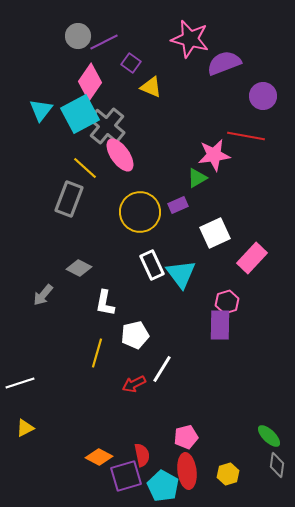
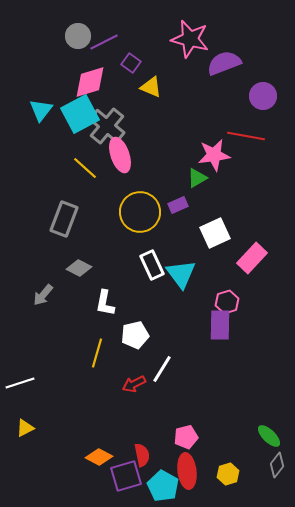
pink diamond at (90, 82): rotated 39 degrees clockwise
pink ellipse at (120, 155): rotated 16 degrees clockwise
gray rectangle at (69, 199): moved 5 px left, 20 px down
gray diamond at (277, 465): rotated 30 degrees clockwise
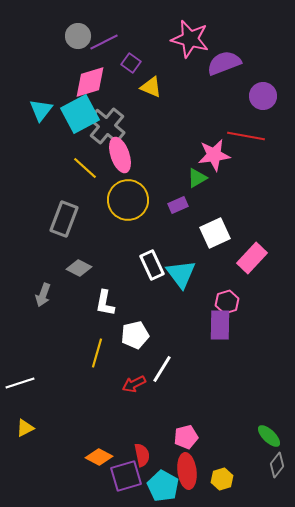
yellow circle at (140, 212): moved 12 px left, 12 px up
gray arrow at (43, 295): rotated 20 degrees counterclockwise
yellow hexagon at (228, 474): moved 6 px left, 5 px down
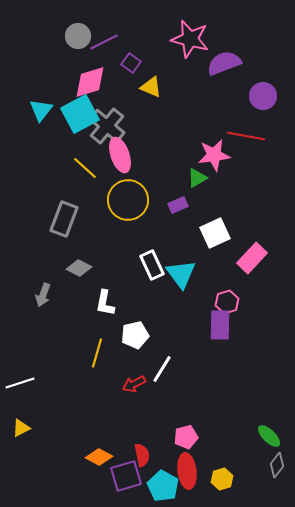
yellow triangle at (25, 428): moved 4 px left
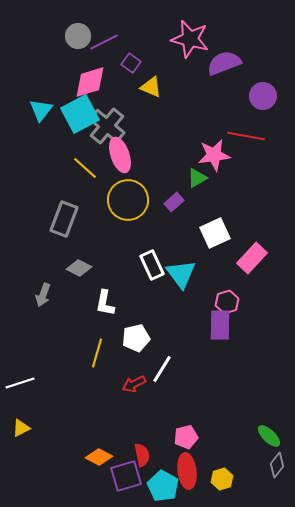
purple rectangle at (178, 205): moved 4 px left, 3 px up; rotated 18 degrees counterclockwise
white pentagon at (135, 335): moved 1 px right, 3 px down
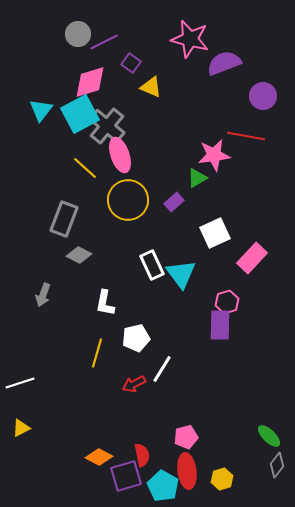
gray circle at (78, 36): moved 2 px up
gray diamond at (79, 268): moved 13 px up
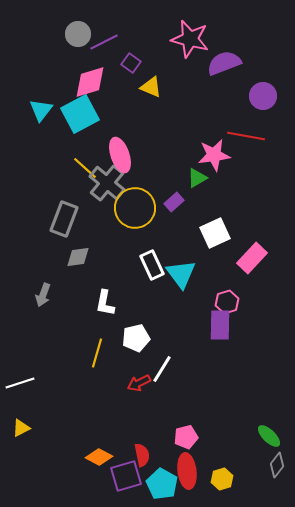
gray cross at (107, 126): moved 57 px down
yellow circle at (128, 200): moved 7 px right, 8 px down
gray diamond at (79, 255): moved 1 px left, 2 px down; rotated 35 degrees counterclockwise
red arrow at (134, 384): moved 5 px right, 1 px up
cyan pentagon at (163, 486): moved 1 px left, 2 px up
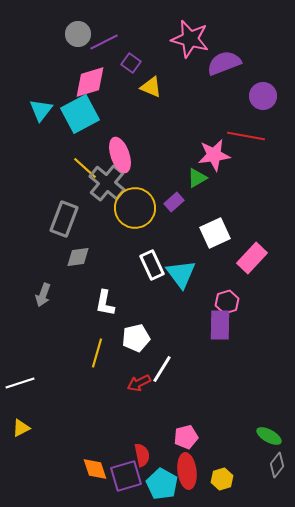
green ellipse at (269, 436): rotated 15 degrees counterclockwise
orange diamond at (99, 457): moved 4 px left, 12 px down; rotated 44 degrees clockwise
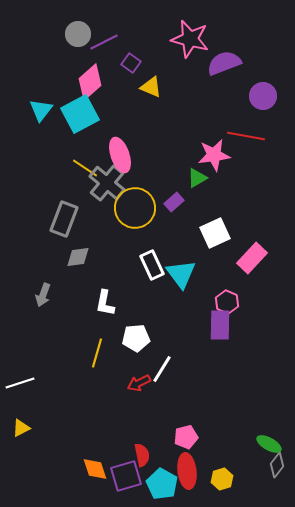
pink diamond at (90, 82): rotated 24 degrees counterclockwise
yellow line at (85, 168): rotated 8 degrees counterclockwise
pink hexagon at (227, 302): rotated 20 degrees counterclockwise
white pentagon at (136, 338): rotated 8 degrees clockwise
green ellipse at (269, 436): moved 8 px down
